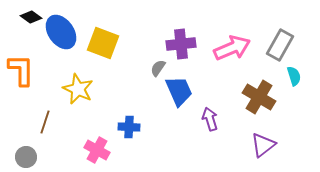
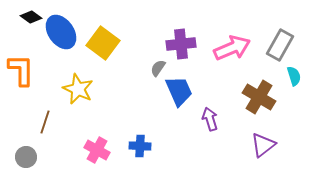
yellow square: rotated 16 degrees clockwise
blue cross: moved 11 px right, 19 px down
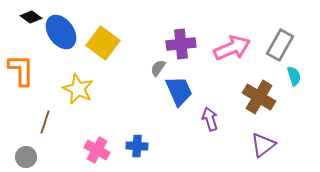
blue cross: moved 3 px left
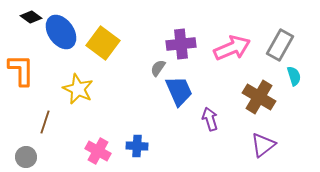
pink cross: moved 1 px right, 1 px down
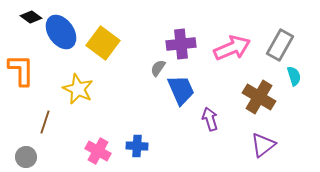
blue trapezoid: moved 2 px right, 1 px up
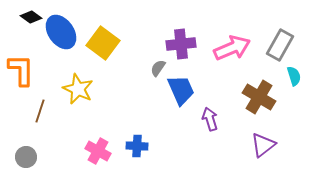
brown line: moved 5 px left, 11 px up
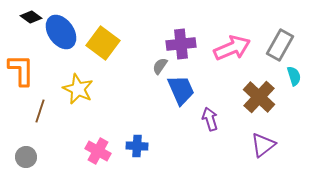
gray semicircle: moved 2 px right, 2 px up
brown cross: rotated 12 degrees clockwise
